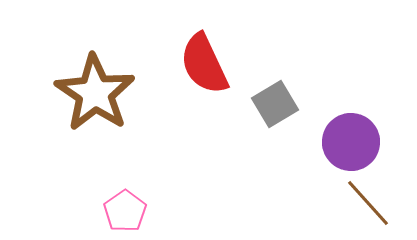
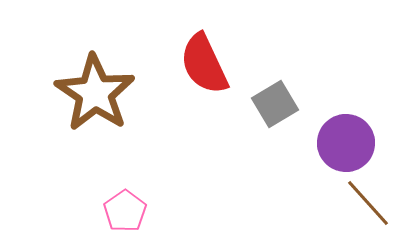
purple circle: moved 5 px left, 1 px down
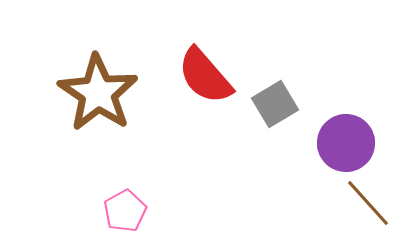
red semicircle: moved 1 px right, 12 px down; rotated 16 degrees counterclockwise
brown star: moved 3 px right
pink pentagon: rotated 6 degrees clockwise
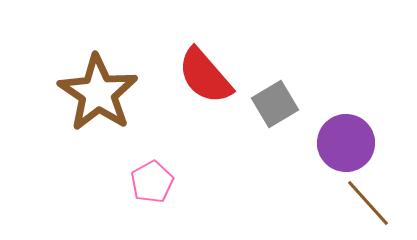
pink pentagon: moved 27 px right, 29 px up
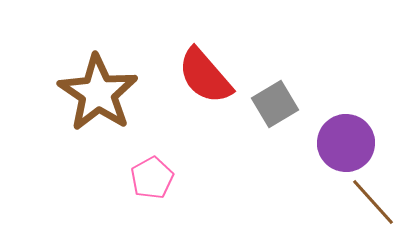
pink pentagon: moved 4 px up
brown line: moved 5 px right, 1 px up
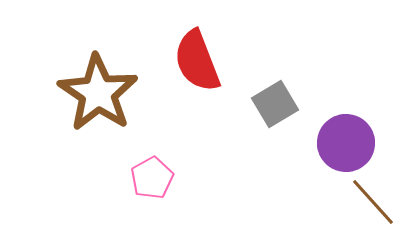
red semicircle: moved 8 px left, 15 px up; rotated 20 degrees clockwise
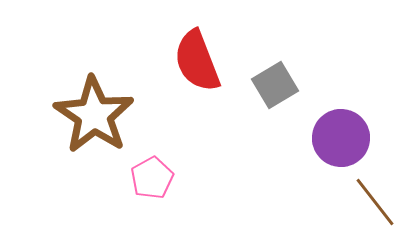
brown star: moved 4 px left, 22 px down
gray square: moved 19 px up
purple circle: moved 5 px left, 5 px up
brown line: moved 2 px right; rotated 4 degrees clockwise
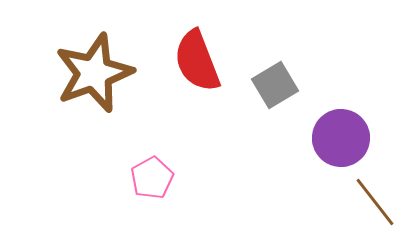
brown star: moved 42 px up; rotated 18 degrees clockwise
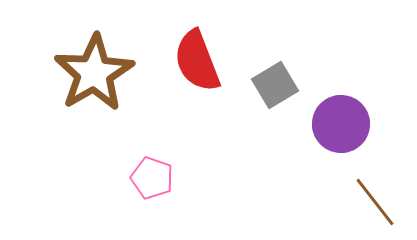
brown star: rotated 10 degrees counterclockwise
purple circle: moved 14 px up
pink pentagon: rotated 24 degrees counterclockwise
